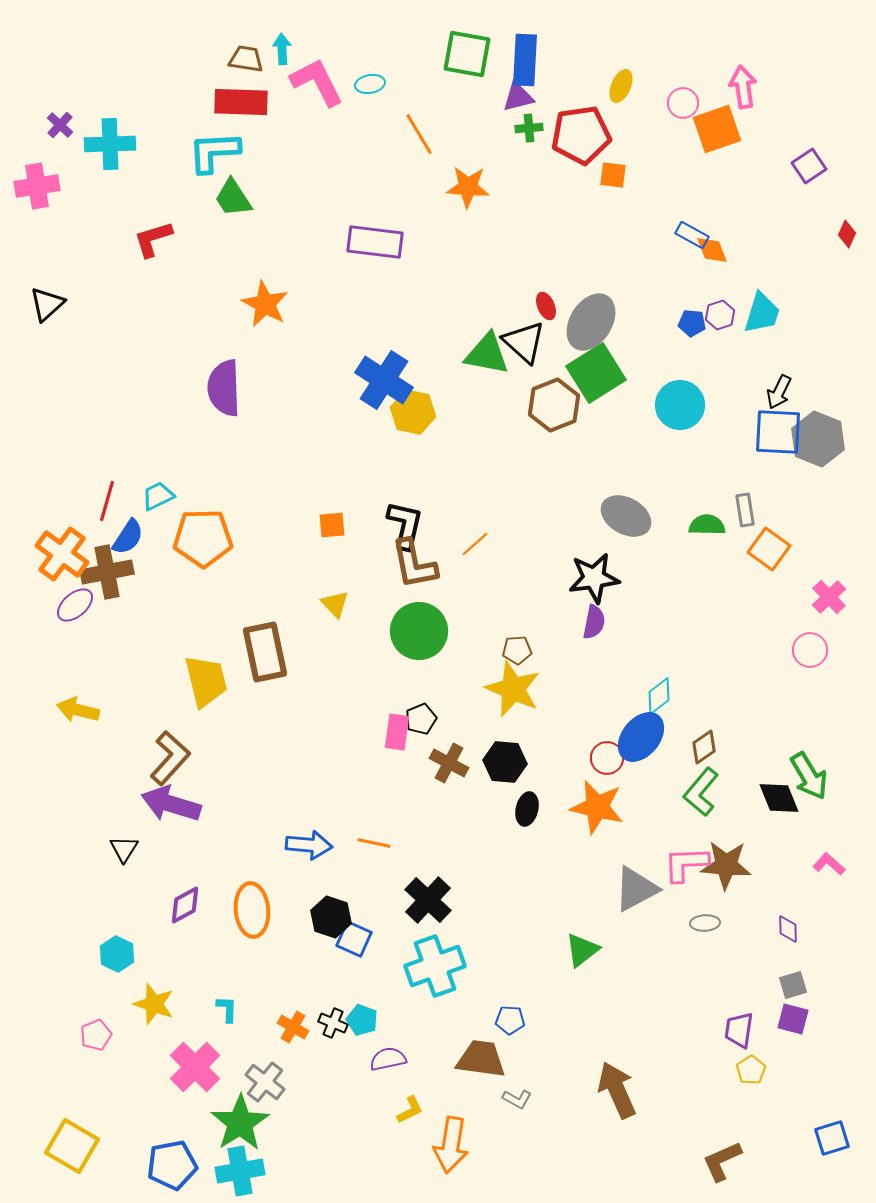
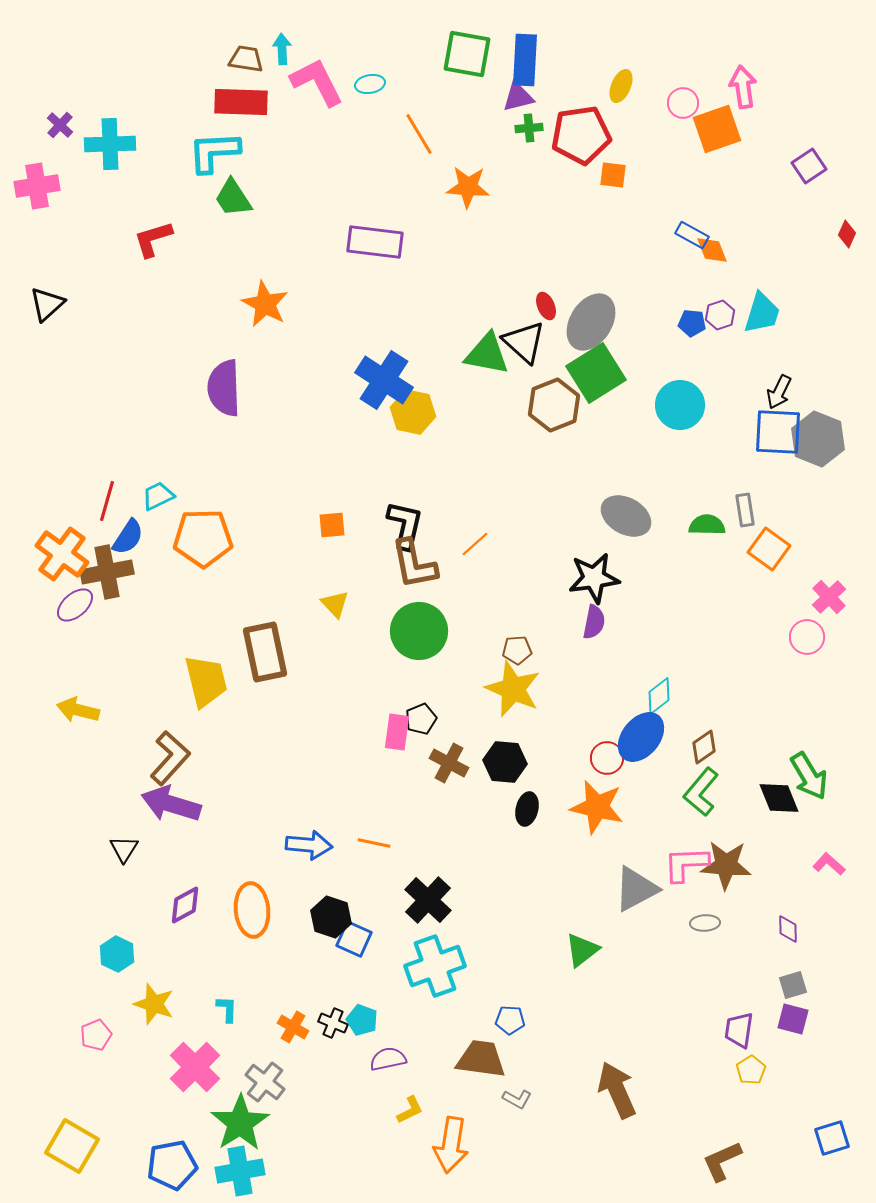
pink circle at (810, 650): moved 3 px left, 13 px up
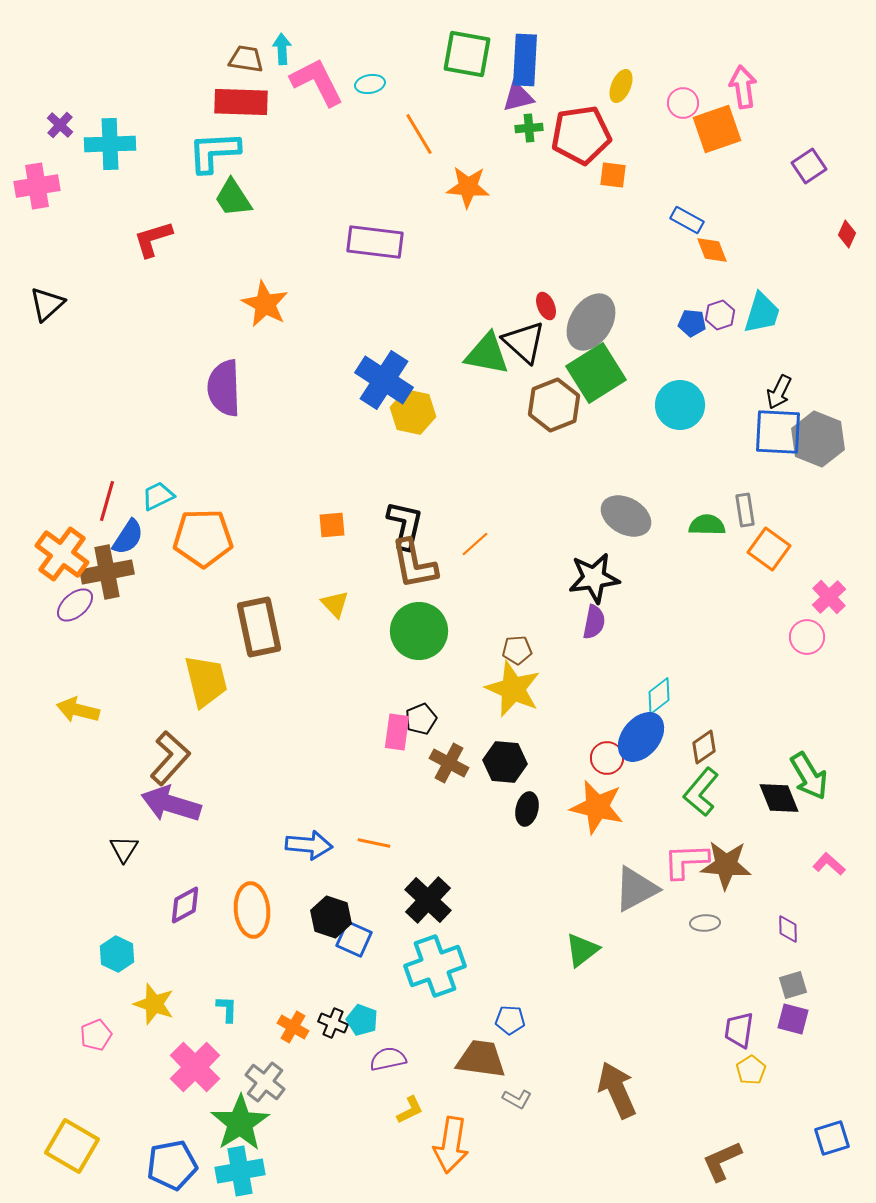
blue rectangle at (692, 235): moved 5 px left, 15 px up
brown rectangle at (265, 652): moved 6 px left, 25 px up
pink L-shape at (686, 864): moved 3 px up
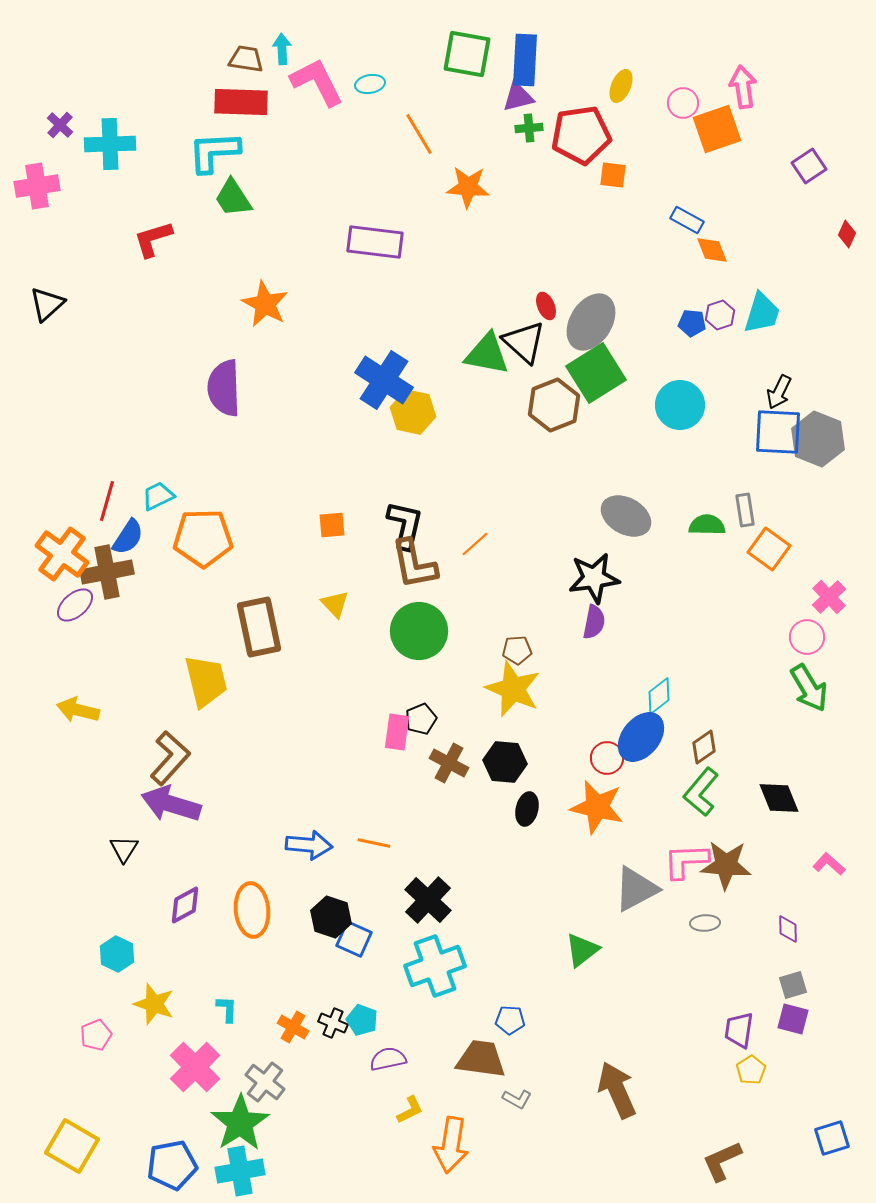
green arrow at (809, 776): moved 88 px up
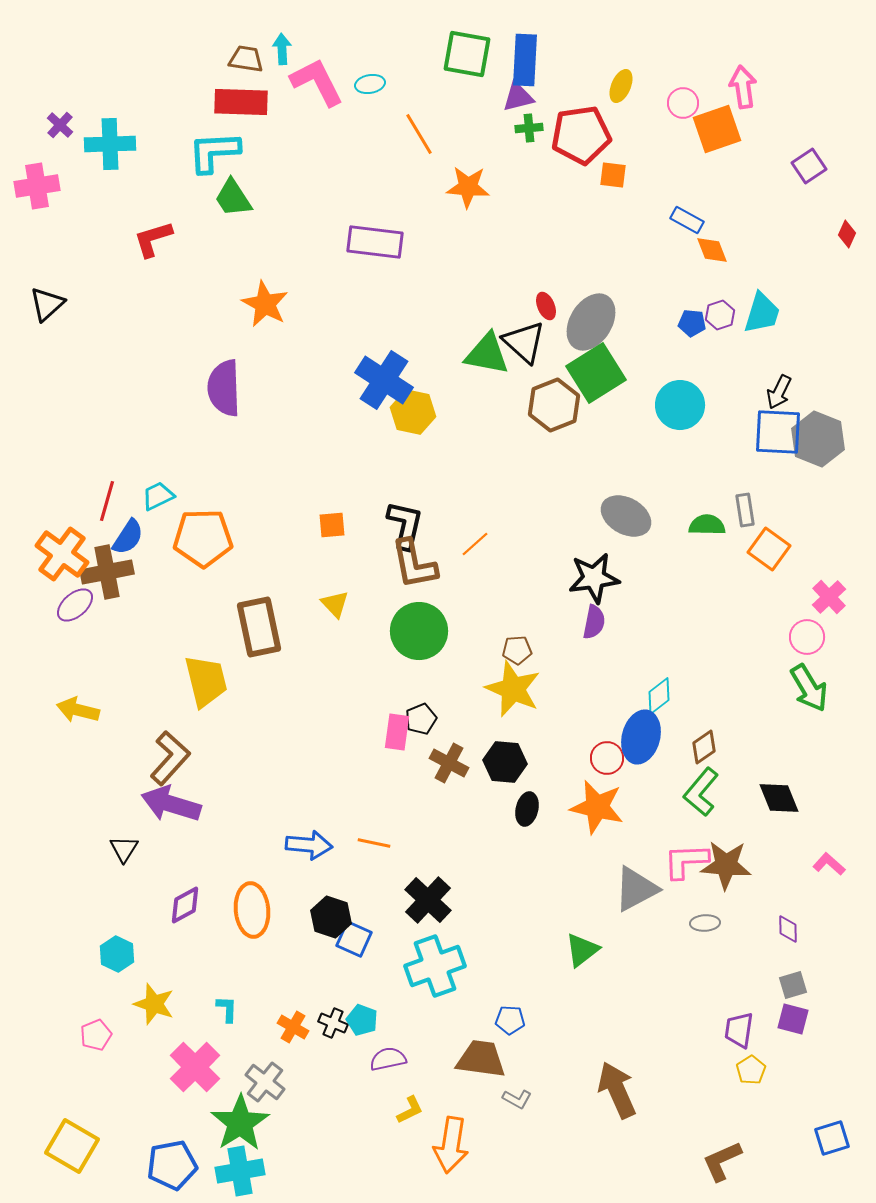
blue ellipse at (641, 737): rotated 24 degrees counterclockwise
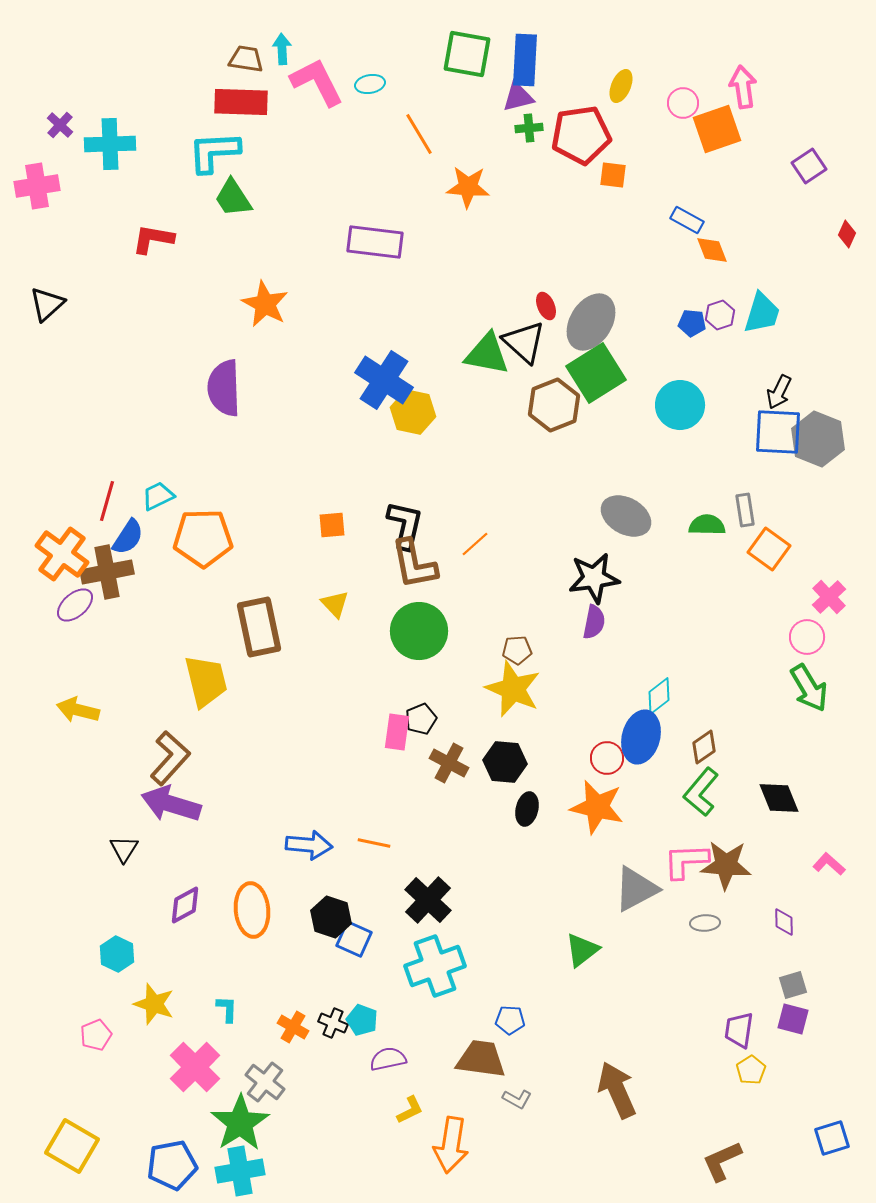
red L-shape at (153, 239): rotated 27 degrees clockwise
purple diamond at (788, 929): moved 4 px left, 7 px up
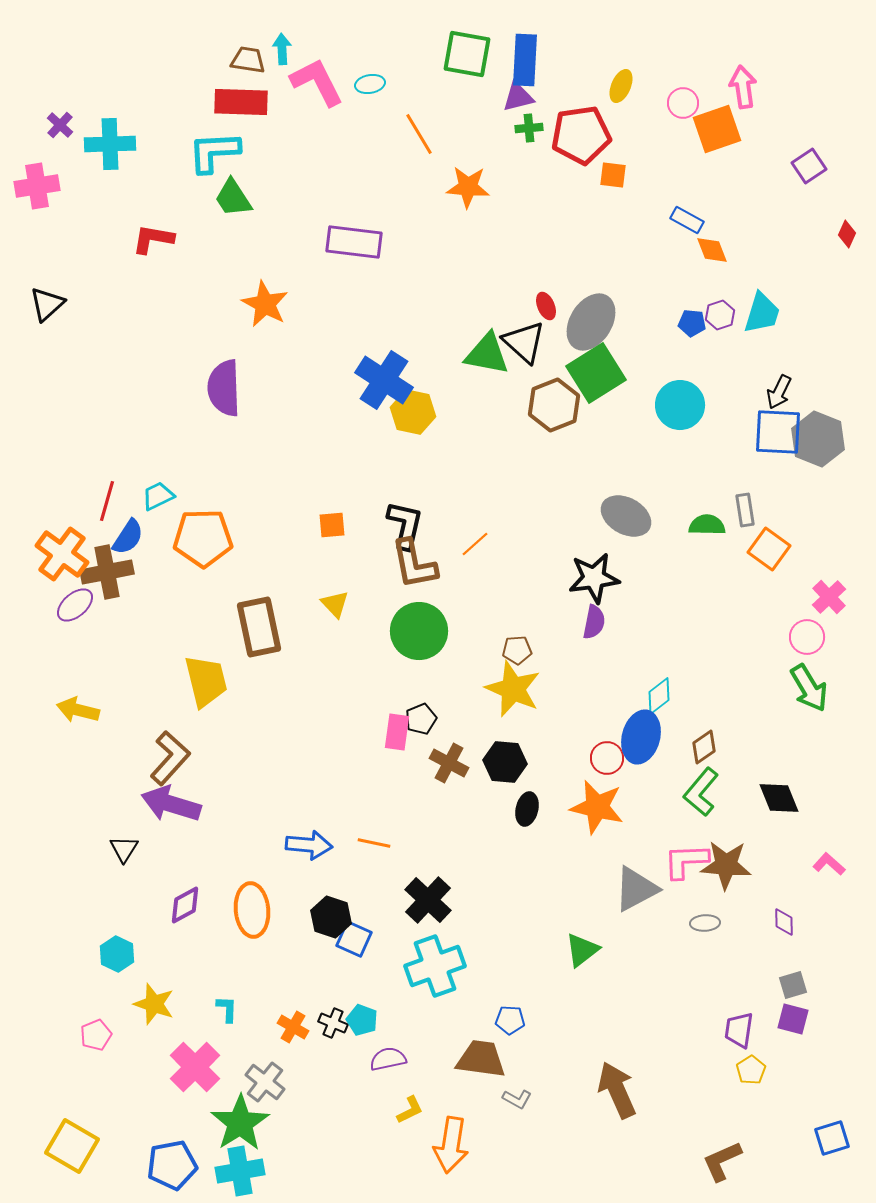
brown trapezoid at (246, 59): moved 2 px right, 1 px down
purple rectangle at (375, 242): moved 21 px left
